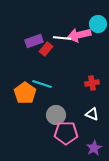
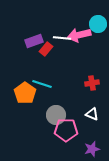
pink pentagon: moved 3 px up
purple star: moved 2 px left, 1 px down; rotated 14 degrees clockwise
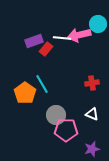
cyan line: rotated 42 degrees clockwise
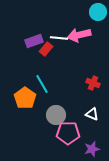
cyan circle: moved 12 px up
white line: moved 3 px left
red cross: moved 1 px right; rotated 32 degrees clockwise
orange pentagon: moved 5 px down
pink pentagon: moved 2 px right, 3 px down
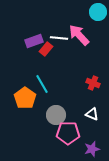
pink arrow: rotated 60 degrees clockwise
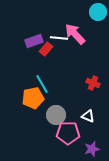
pink arrow: moved 4 px left, 1 px up
orange pentagon: moved 8 px right; rotated 25 degrees clockwise
white triangle: moved 4 px left, 2 px down
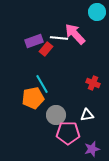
cyan circle: moved 1 px left
white triangle: moved 1 px left, 1 px up; rotated 32 degrees counterclockwise
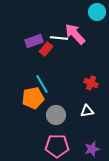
red cross: moved 2 px left
white triangle: moved 4 px up
pink pentagon: moved 11 px left, 13 px down
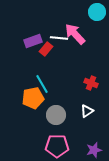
purple rectangle: moved 1 px left
white triangle: rotated 24 degrees counterclockwise
purple star: moved 2 px right, 1 px down
